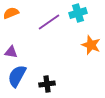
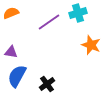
black cross: rotated 28 degrees counterclockwise
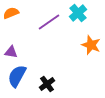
cyan cross: rotated 24 degrees counterclockwise
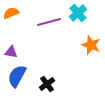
purple line: rotated 20 degrees clockwise
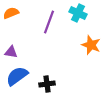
cyan cross: rotated 24 degrees counterclockwise
purple line: rotated 55 degrees counterclockwise
blue semicircle: rotated 25 degrees clockwise
black cross: rotated 28 degrees clockwise
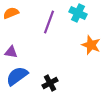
black cross: moved 3 px right, 1 px up; rotated 21 degrees counterclockwise
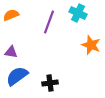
orange semicircle: moved 2 px down
black cross: rotated 21 degrees clockwise
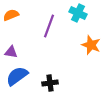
purple line: moved 4 px down
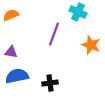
cyan cross: moved 1 px up
purple line: moved 5 px right, 8 px down
blue semicircle: rotated 25 degrees clockwise
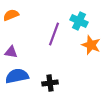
cyan cross: moved 1 px right, 9 px down
